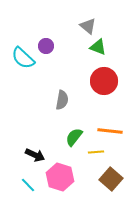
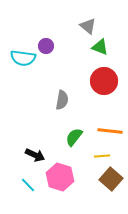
green triangle: moved 2 px right
cyan semicircle: rotated 35 degrees counterclockwise
yellow line: moved 6 px right, 4 px down
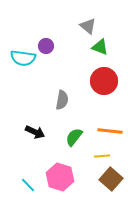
black arrow: moved 23 px up
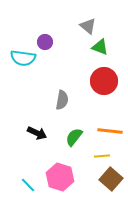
purple circle: moved 1 px left, 4 px up
black arrow: moved 2 px right, 1 px down
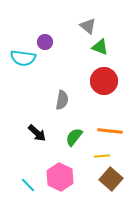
black arrow: rotated 18 degrees clockwise
pink hexagon: rotated 8 degrees clockwise
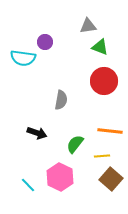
gray triangle: rotated 48 degrees counterclockwise
gray semicircle: moved 1 px left
black arrow: rotated 24 degrees counterclockwise
green semicircle: moved 1 px right, 7 px down
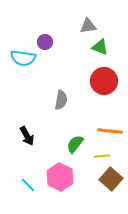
black arrow: moved 10 px left, 3 px down; rotated 42 degrees clockwise
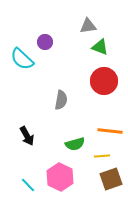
cyan semicircle: moved 1 px left, 1 px down; rotated 35 degrees clockwise
green semicircle: rotated 144 degrees counterclockwise
brown square: rotated 30 degrees clockwise
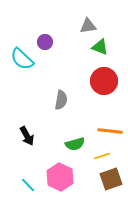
yellow line: rotated 14 degrees counterclockwise
